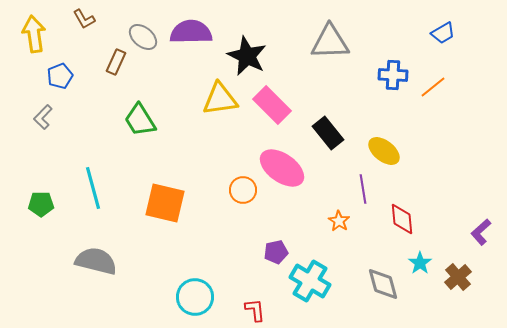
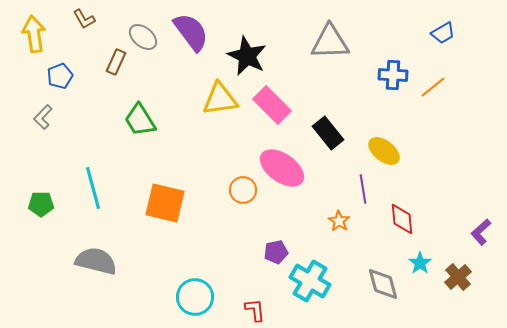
purple semicircle: rotated 54 degrees clockwise
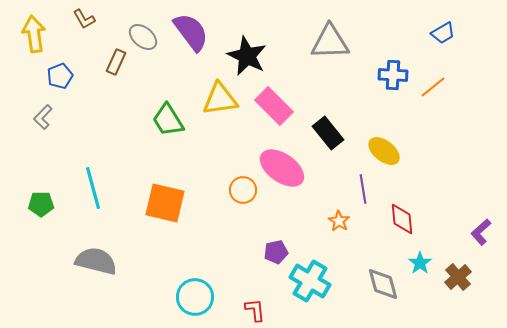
pink rectangle: moved 2 px right, 1 px down
green trapezoid: moved 28 px right
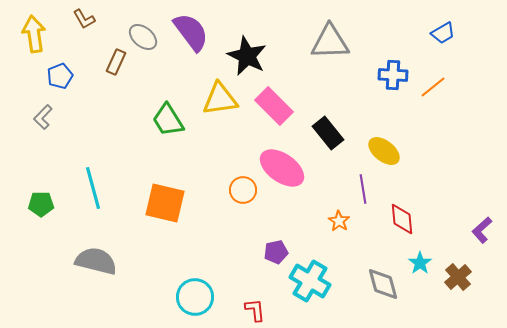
purple L-shape: moved 1 px right, 2 px up
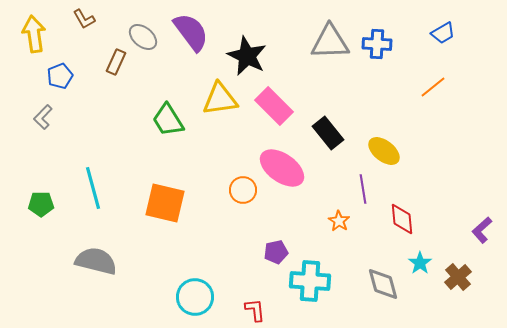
blue cross: moved 16 px left, 31 px up
cyan cross: rotated 27 degrees counterclockwise
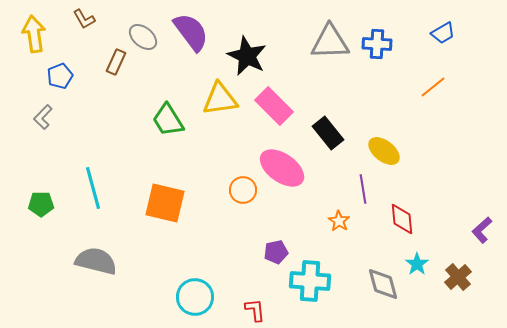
cyan star: moved 3 px left, 1 px down
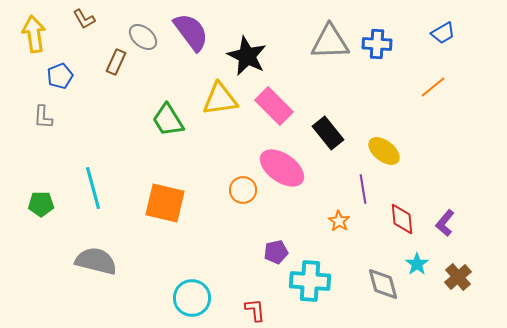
gray L-shape: rotated 40 degrees counterclockwise
purple L-shape: moved 37 px left, 7 px up; rotated 8 degrees counterclockwise
cyan circle: moved 3 px left, 1 px down
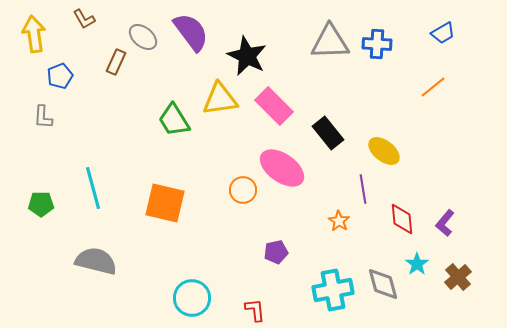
green trapezoid: moved 6 px right
cyan cross: moved 23 px right, 9 px down; rotated 15 degrees counterclockwise
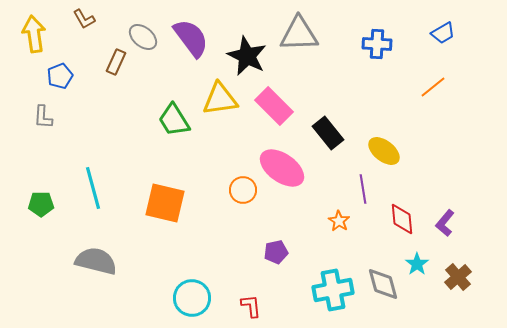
purple semicircle: moved 6 px down
gray triangle: moved 31 px left, 8 px up
red L-shape: moved 4 px left, 4 px up
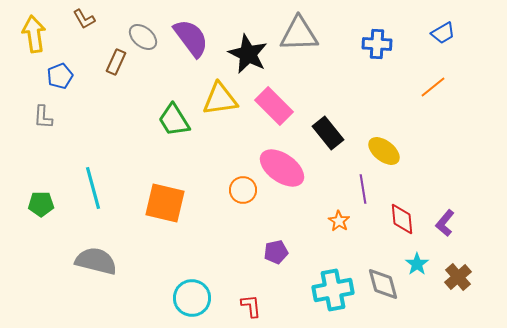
black star: moved 1 px right, 2 px up
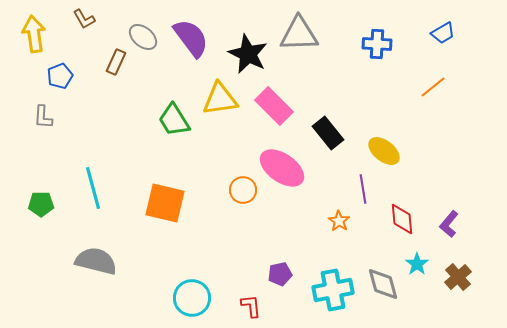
purple L-shape: moved 4 px right, 1 px down
purple pentagon: moved 4 px right, 22 px down
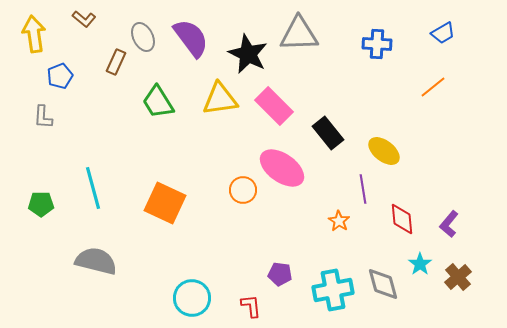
brown L-shape: rotated 20 degrees counterclockwise
gray ellipse: rotated 24 degrees clockwise
green trapezoid: moved 16 px left, 18 px up
orange square: rotated 12 degrees clockwise
cyan star: moved 3 px right
purple pentagon: rotated 20 degrees clockwise
